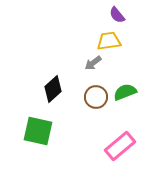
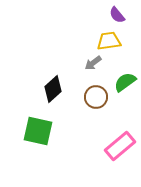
green semicircle: moved 10 px up; rotated 15 degrees counterclockwise
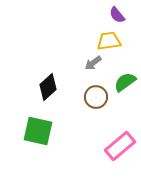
black diamond: moved 5 px left, 2 px up
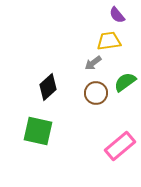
brown circle: moved 4 px up
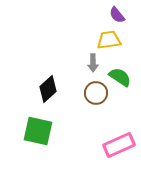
yellow trapezoid: moved 1 px up
gray arrow: rotated 54 degrees counterclockwise
green semicircle: moved 5 px left, 5 px up; rotated 70 degrees clockwise
black diamond: moved 2 px down
pink rectangle: moved 1 px left, 1 px up; rotated 16 degrees clockwise
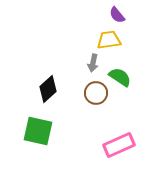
gray arrow: rotated 12 degrees clockwise
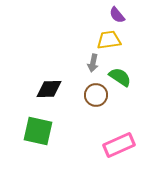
black diamond: moved 1 px right; rotated 40 degrees clockwise
brown circle: moved 2 px down
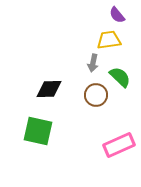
green semicircle: rotated 10 degrees clockwise
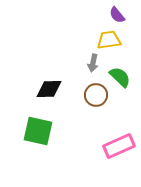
pink rectangle: moved 1 px down
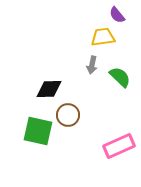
yellow trapezoid: moved 6 px left, 3 px up
gray arrow: moved 1 px left, 2 px down
brown circle: moved 28 px left, 20 px down
